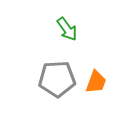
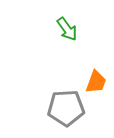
gray pentagon: moved 9 px right, 29 px down
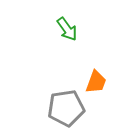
gray pentagon: rotated 6 degrees counterclockwise
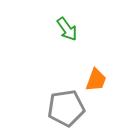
orange trapezoid: moved 2 px up
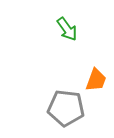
gray pentagon: rotated 15 degrees clockwise
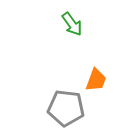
green arrow: moved 5 px right, 5 px up
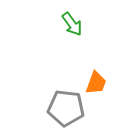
orange trapezoid: moved 3 px down
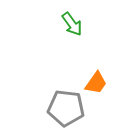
orange trapezoid: rotated 15 degrees clockwise
